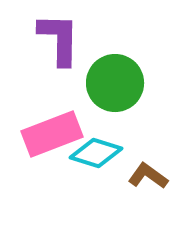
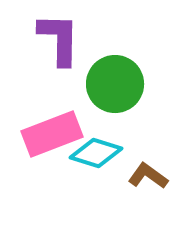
green circle: moved 1 px down
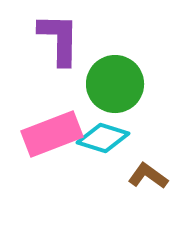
cyan diamond: moved 7 px right, 15 px up
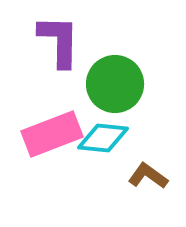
purple L-shape: moved 2 px down
cyan diamond: rotated 12 degrees counterclockwise
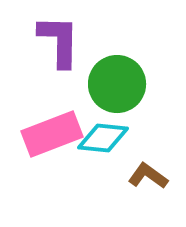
green circle: moved 2 px right
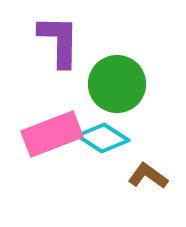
cyan diamond: rotated 27 degrees clockwise
